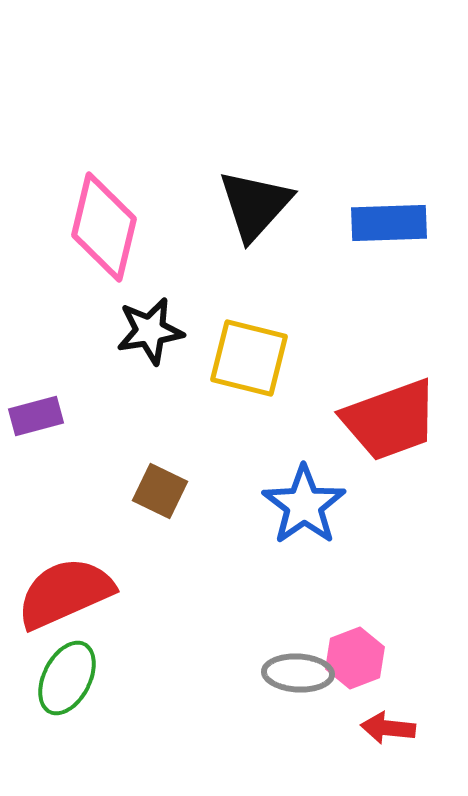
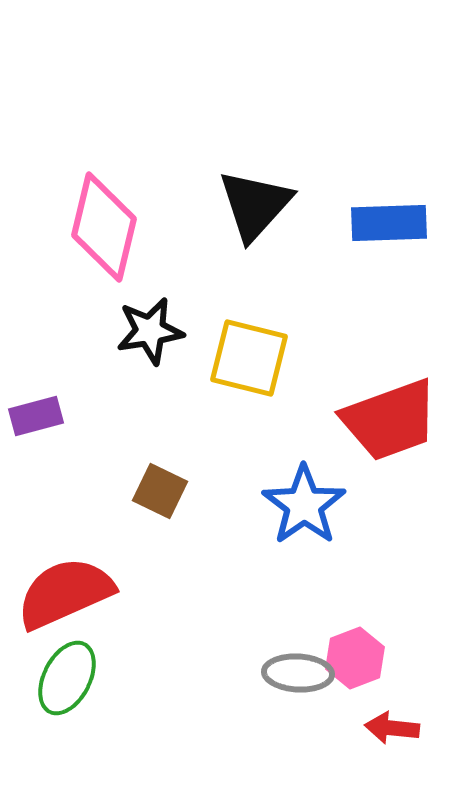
red arrow: moved 4 px right
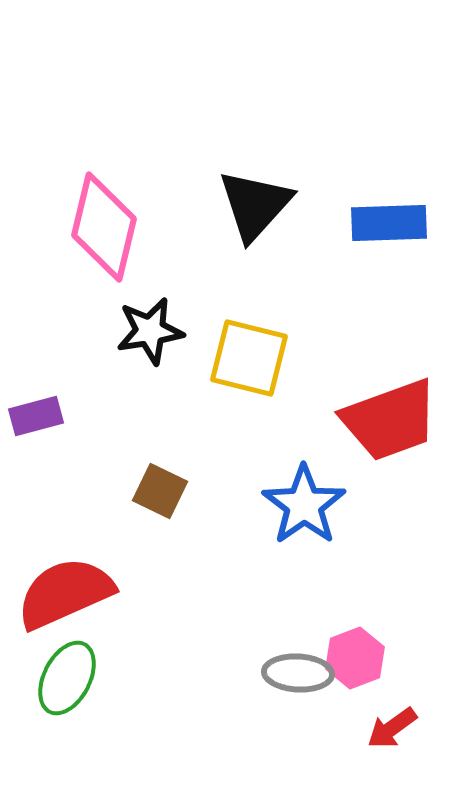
red arrow: rotated 42 degrees counterclockwise
